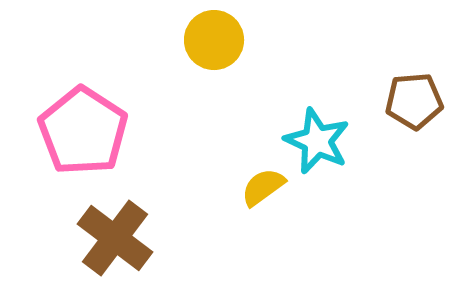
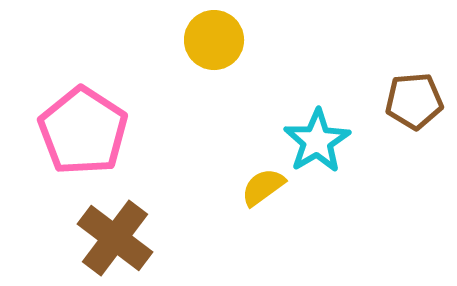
cyan star: rotated 16 degrees clockwise
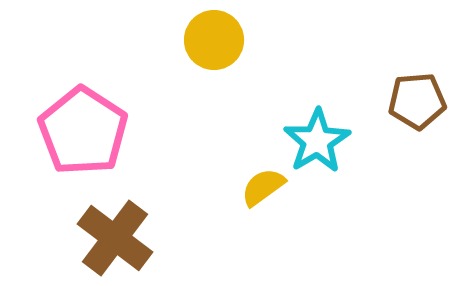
brown pentagon: moved 3 px right
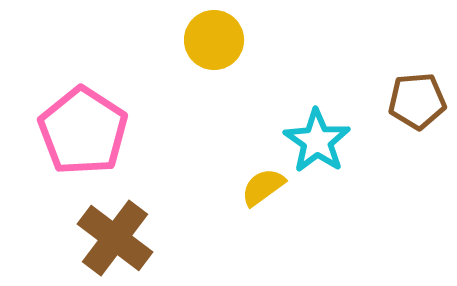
cyan star: rotated 6 degrees counterclockwise
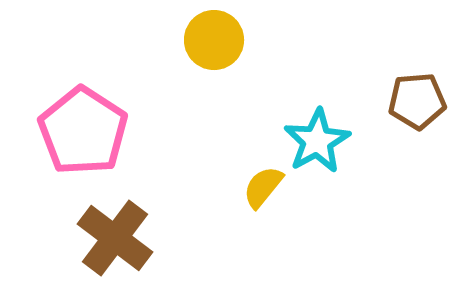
cyan star: rotated 8 degrees clockwise
yellow semicircle: rotated 15 degrees counterclockwise
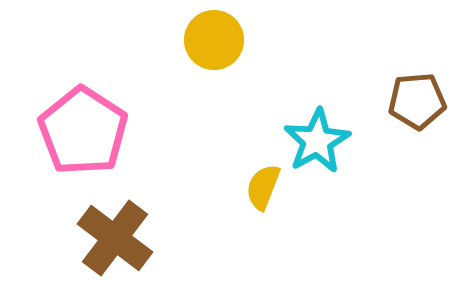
yellow semicircle: rotated 18 degrees counterclockwise
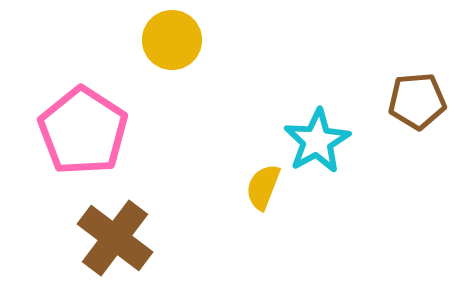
yellow circle: moved 42 px left
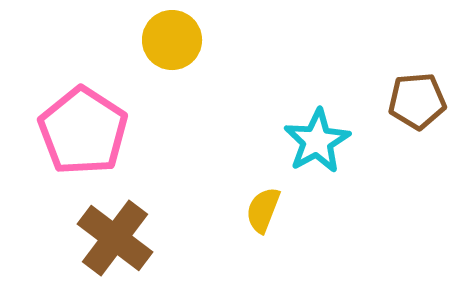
yellow semicircle: moved 23 px down
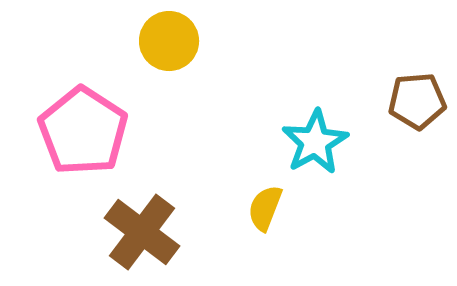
yellow circle: moved 3 px left, 1 px down
cyan star: moved 2 px left, 1 px down
yellow semicircle: moved 2 px right, 2 px up
brown cross: moved 27 px right, 6 px up
